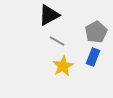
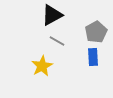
black triangle: moved 3 px right
blue rectangle: rotated 24 degrees counterclockwise
yellow star: moved 21 px left
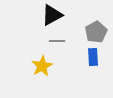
gray line: rotated 28 degrees counterclockwise
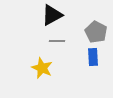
gray pentagon: rotated 15 degrees counterclockwise
yellow star: moved 2 px down; rotated 20 degrees counterclockwise
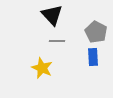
black triangle: rotated 45 degrees counterclockwise
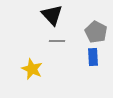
yellow star: moved 10 px left, 1 px down
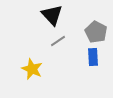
gray line: moved 1 px right; rotated 35 degrees counterclockwise
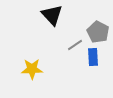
gray pentagon: moved 2 px right
gray line: moved 17 px right, 4 px down
yellow star: rotated 25 degrees counterclockwise
